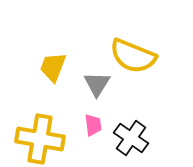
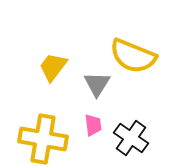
yellow trapezoid: rotated 16 degrees clockwise
yellow cross: moved 3 px right
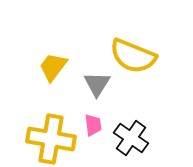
yellow cross: moved 8 px right
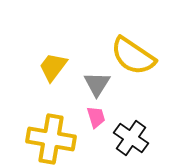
yellow semicircle: rotated 12 degrees clockwise
pink trapezoid: moved 3 px right, 8 px up; rotated 10 degrees counterclockwise
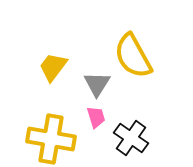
yellow semicircle: rotated 27 degrees clockwise
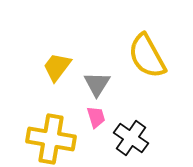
yellow semicircle: moved 14 px right
yellow trapezoid: moved 4 px right
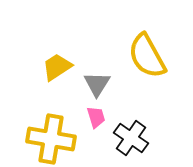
yellow trapezoid: rotated 20 degrees clockwise
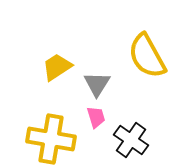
black cross: moved 2 px down
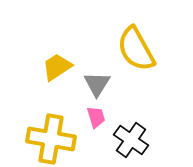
yellow semicircle: moved 11 px left, 7 px up
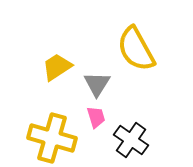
yellow cross: moved 1 px right, 1 px up; rotated 6 degrees clockwise
